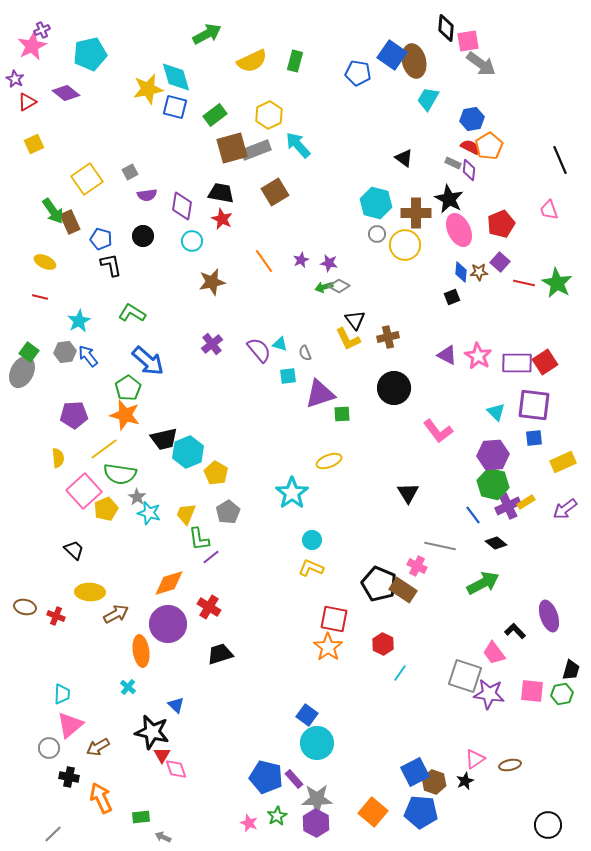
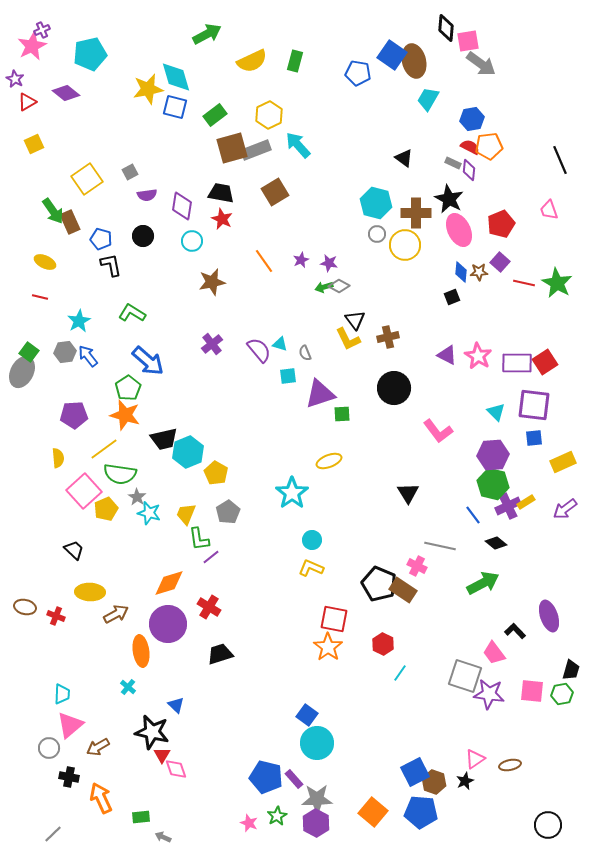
orange pentagon at (489, 146): rotated 24 degrees clockwise
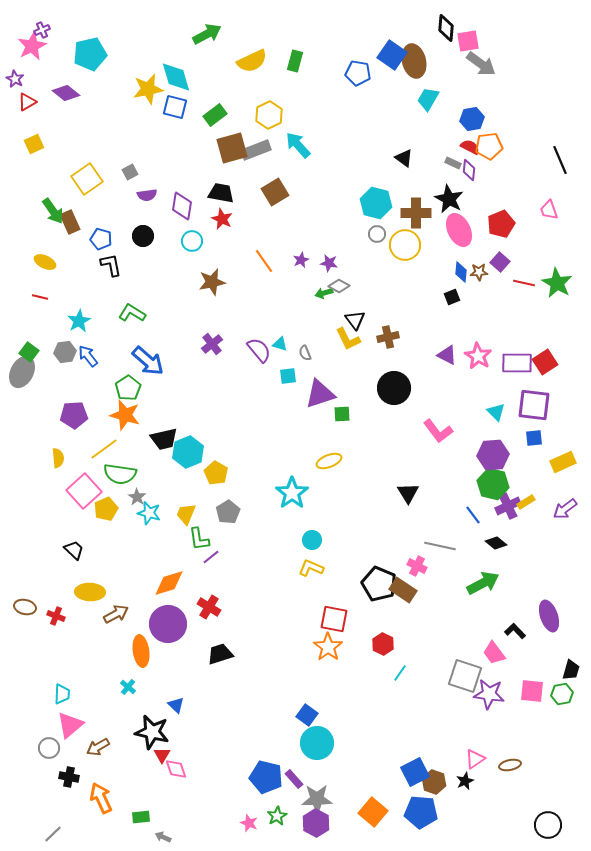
green arrow at (324, 287): moved 6 px down
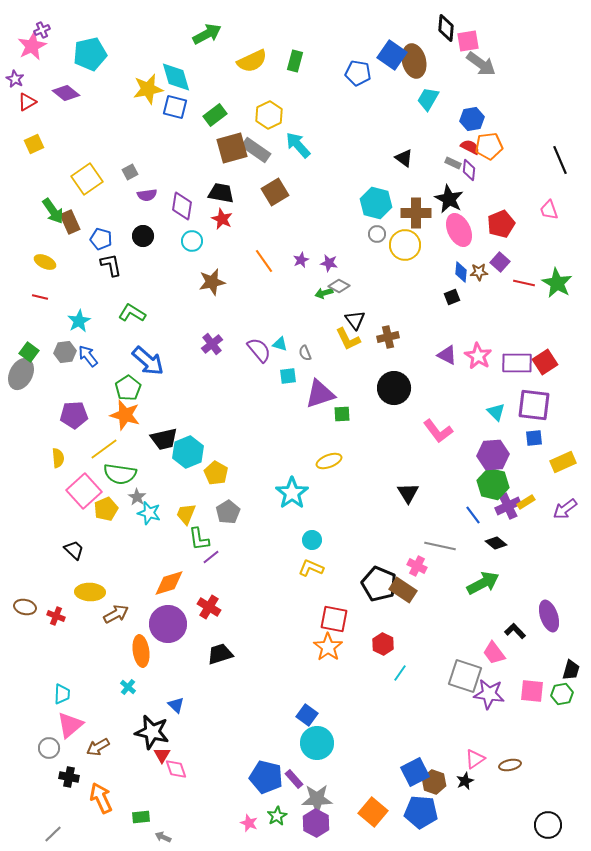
gray rectangle at (256, 150): rotated 56 degrees clockwise
gray ellipse at (22, 372): moved 1 px left, 2 px down
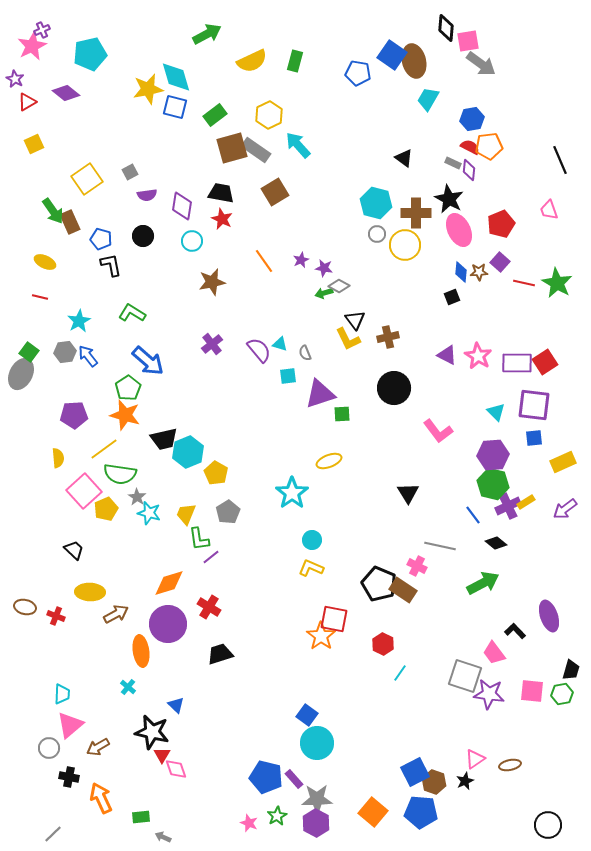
purple star at (329, 263): moved 5 px left, 5 px down
orange star at (328, 647): moved 7 px left, 11 px up
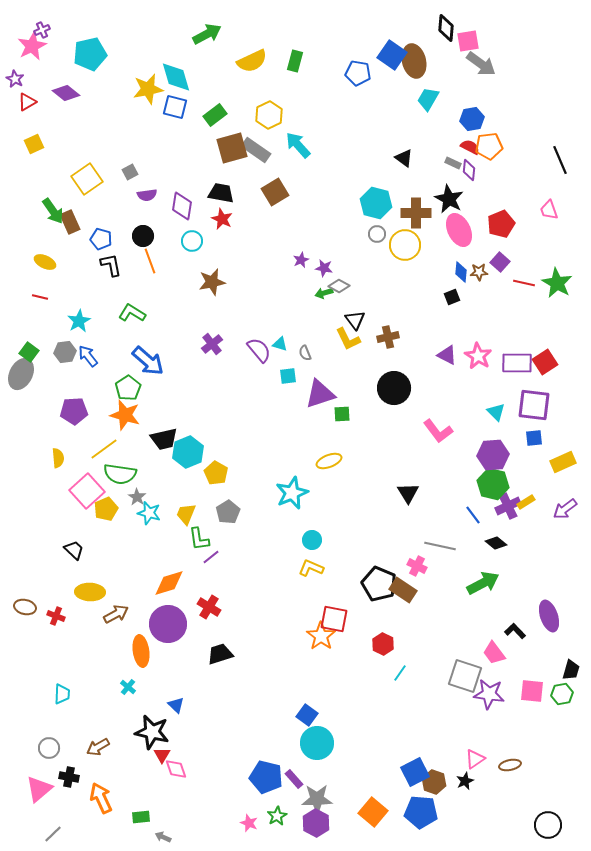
orange line at (264, 261): moved 114 px left; rotated 15 degrees clockwise
purple pentagon at (74, 415): moved 4 px up
pink square at (84, 491): moved 3 px right
cyan star at (292, 493): rotated 12 degrees clockwise
pink triangle at (70, 725): moved 31 px left, 64 px down
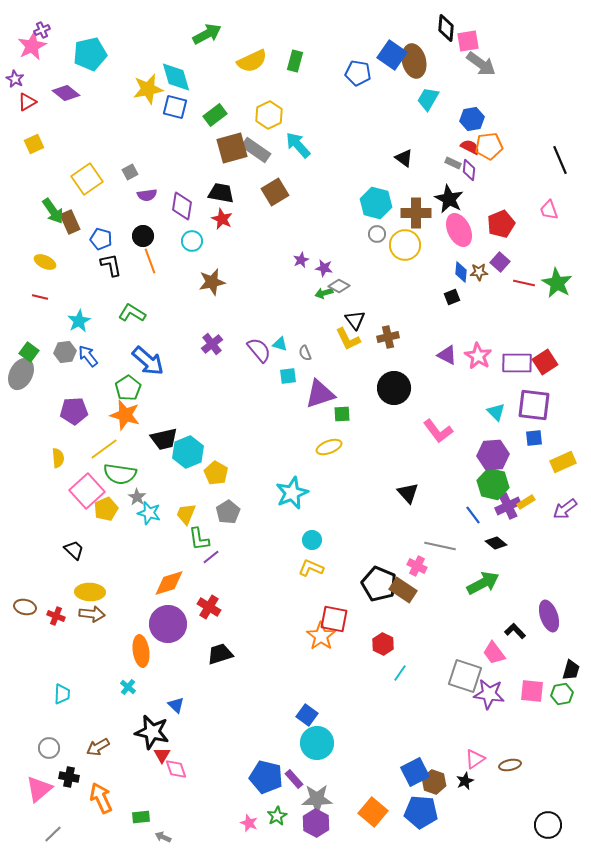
yellow ellipse at (329, 461): moved 14 px up
black triangle at (408, 493): rotated 10 degrees counterclockwise
brown arrow at (116, 614): moved 24 px left; rotated 35 degrees clockwise
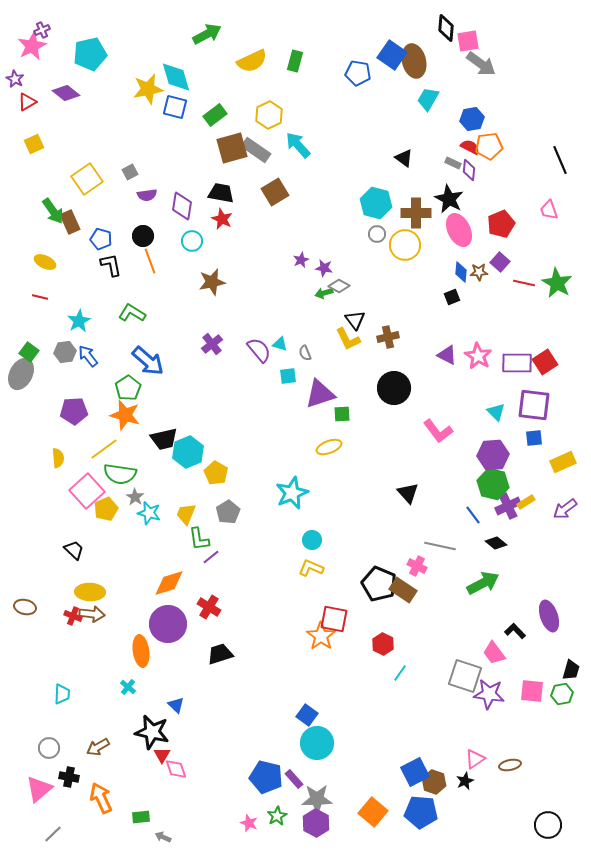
gray star at (137, 497): moved 2 px left
red cross at (56, 616): moved 17 px right
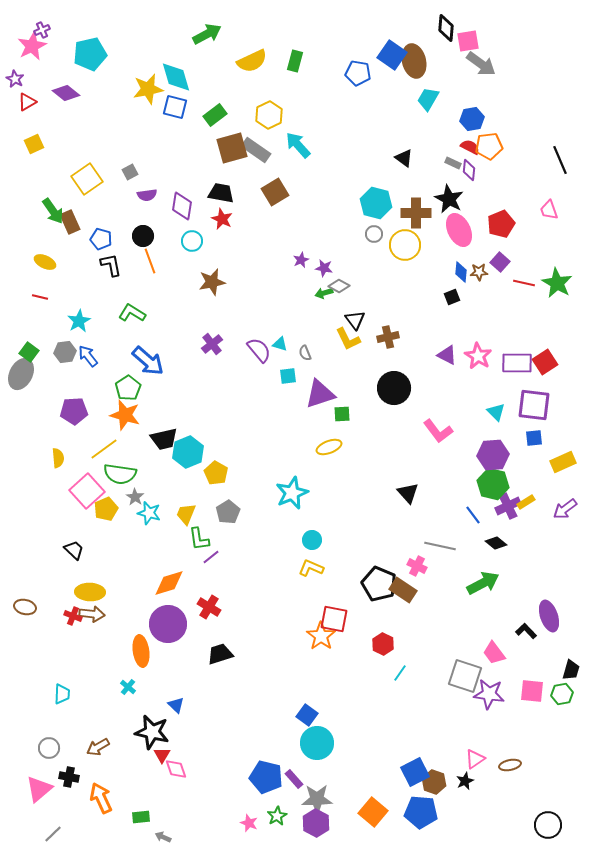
gray circle at (377, 234): moved 3 px left
black L-shape at (515, 631): moved 11 px right
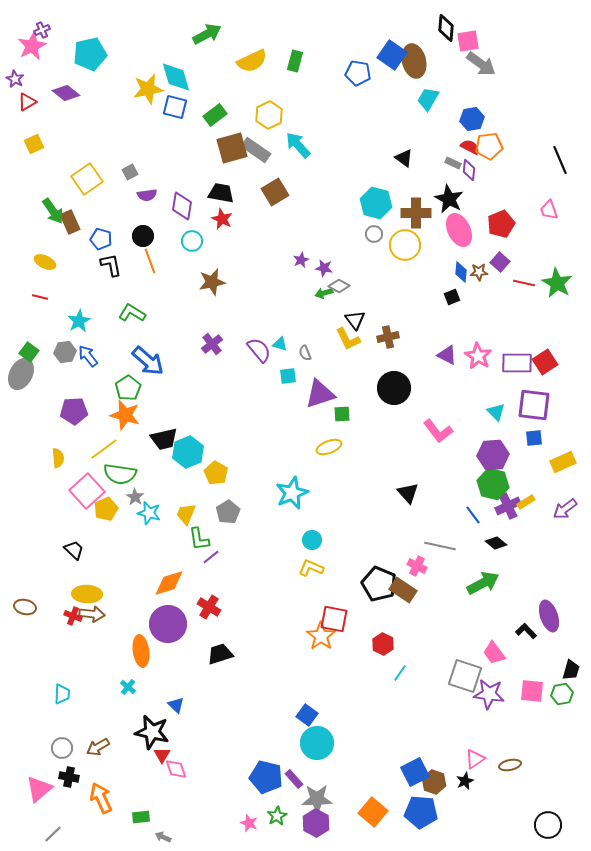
yellow ellipse at (90, 592): moved 3 px left, 2 px down
gray circle at (49, 748): moved 13 px right
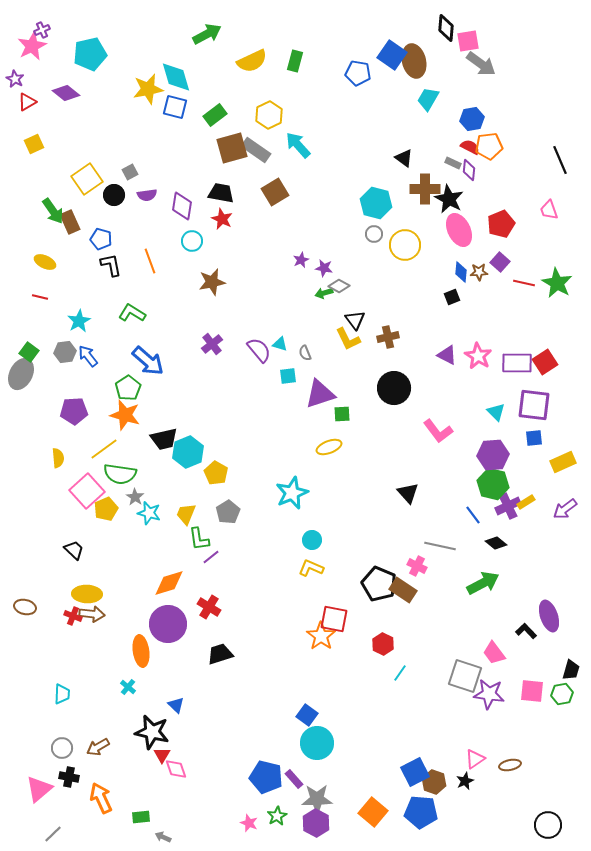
brown cross at (416, 213): moved 9 px right, 24 px up
black circle at (143, 236): moved 29 px left, 41 px up
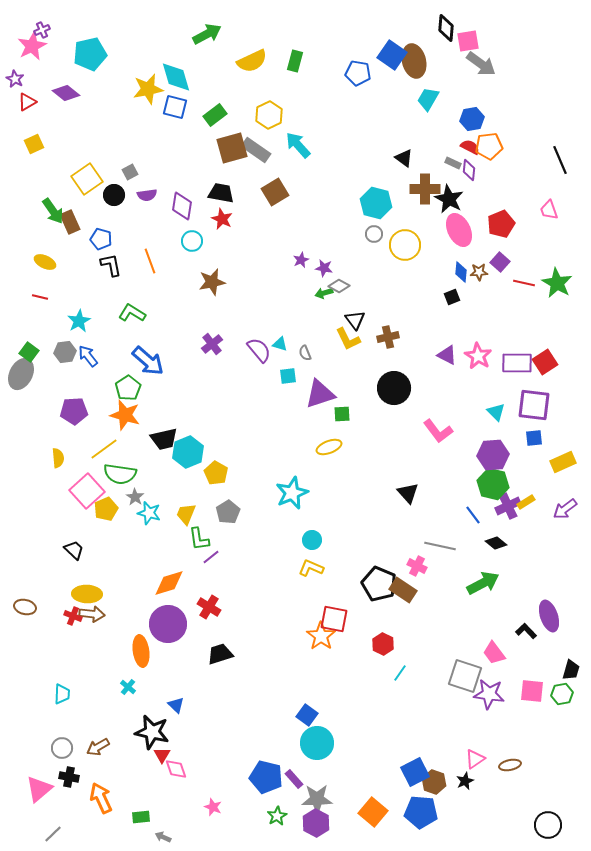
pink star at (249, 823): moved 36 px left, 16 px up
